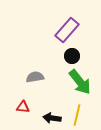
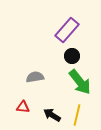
black arrow: moved 3 px up; rotated 24 degrees clockwise
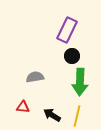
purple rectangle: rotated 15 degrees counterclockwise
green arrow: rotated 40 degrees clockwise
yellow line: moved 1 px down
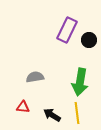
black circle: moved 17 px right, 16 px up
green arrow: rotated 8 degrees clockwise
yellow line: moved 3 px up; rotated 20 degrees counterclockwise
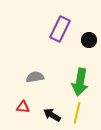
purple rectangle: moved 7 px left, 1 px up
yellow line: rotated 20 degrees clockwise
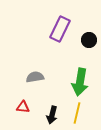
black arrow: rotated 108 degrees counterclockwise
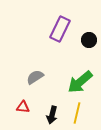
gray semicircle: rotated 24 degrees counterclockwise
green arrow: rotated 40 degrees clockwise
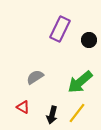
red triangle: rotated 24 degrees clockwise
yellow line: rotated 25 degrees clockwise
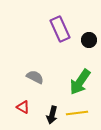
purple rectangle: rotated 50 degrees counterclockwise
gray semicircle: rotated 60 degrees clockwise
green arrow: rotated 16 degrees counterclockwise
yellow line: rotated 45 degrees clockwise
